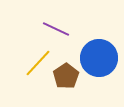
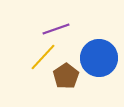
purple line: rotated 44 degrees counterclockwise
yellow line: moved 5 px right, 6 px up
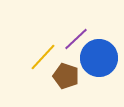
purple line: moved 20 px right, 10 px down; rotated 24 degrees counterclockwise
brown pentagon: rotated 20 degrees counterclockwise
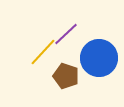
purple line: moved 10 px left, 5 px up
yellow line: moved 5 px up
